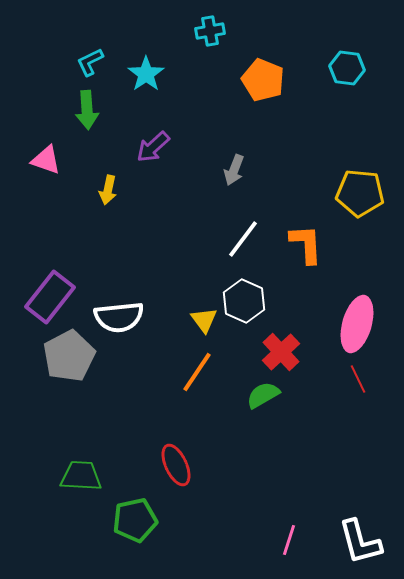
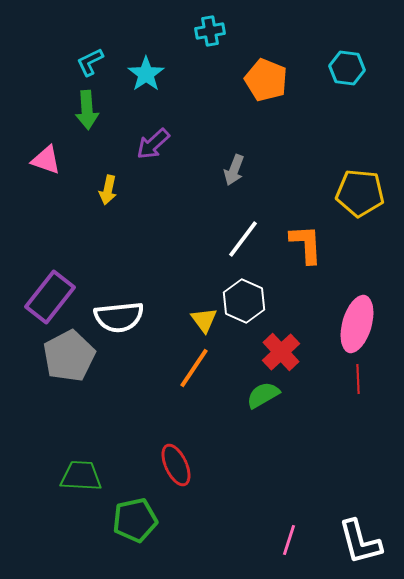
orange pentagon: moved 3 px right
purple arrow: moved 3 px up
orange line: moved 3 px left, 4 px up
red line: rotated 24 degrees clockwise
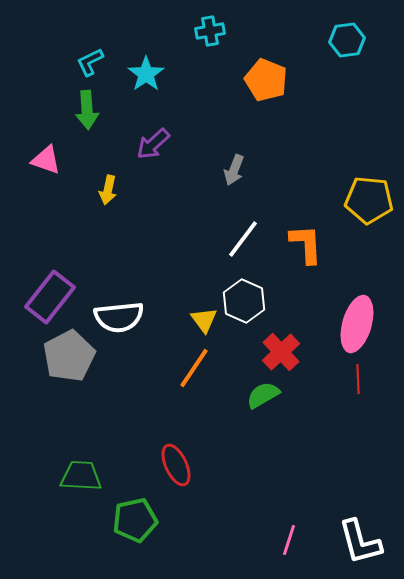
cyan hexagon: moved 28 px up; rotated 16 degrees counterclockwise
yellow pentagon: moved 9 px right, 7 px down
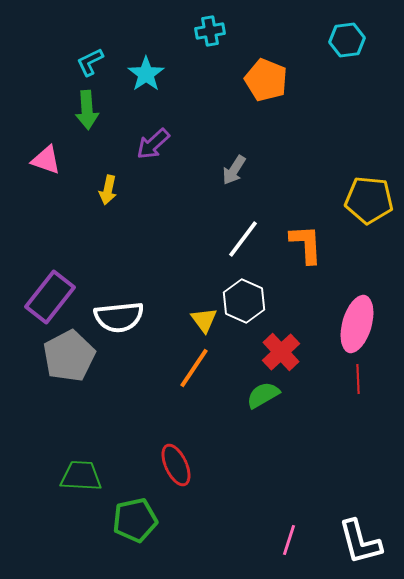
gray arrow: rotated 12 degrees clockwise
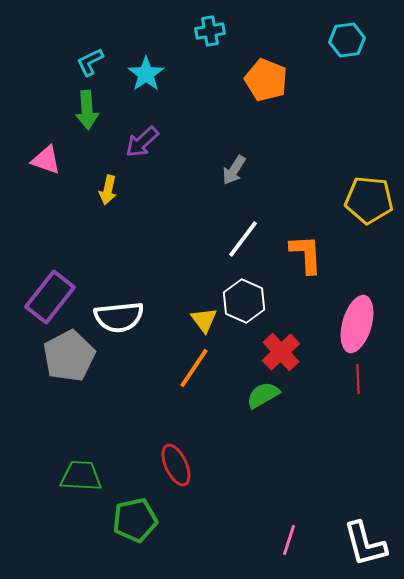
purple arrow: moved 11 px left, 2 px up
orange L-shape: moved 10 px down
white L-shape: moved 5 px right, 2 px down
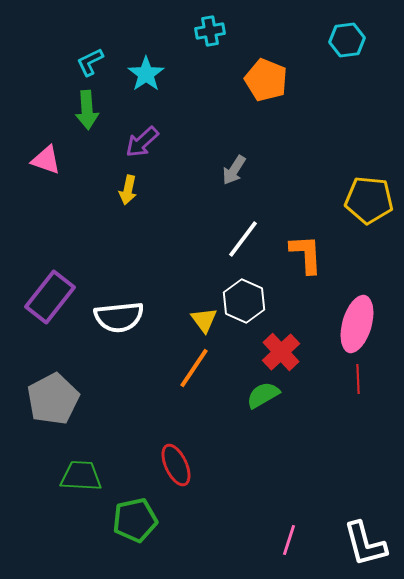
yellow arrow: moved 20 px right
gray pentagon: moved 16 px left, 43 px down
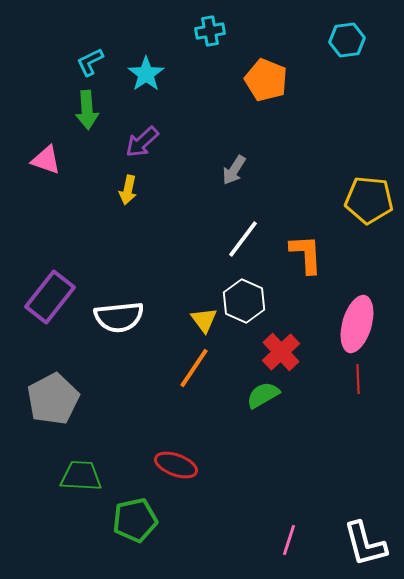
red ellipse: rotated 45 degrees counterclockwise
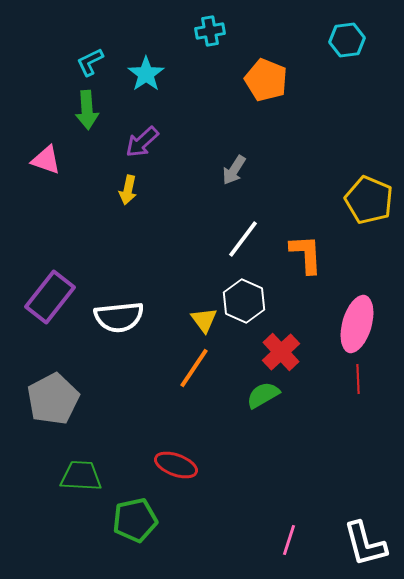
yellow pentagon: rotated 18 degrees clockwise
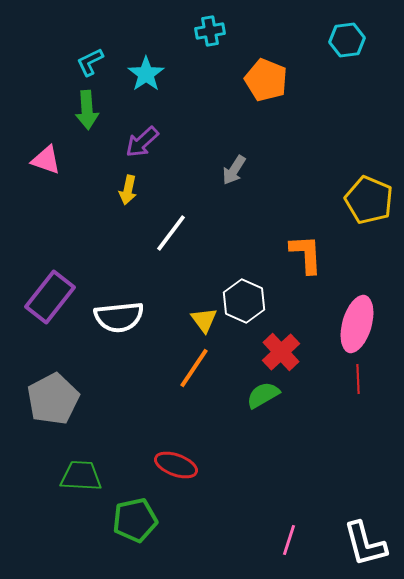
white line: moved 72 px left, 6 px up
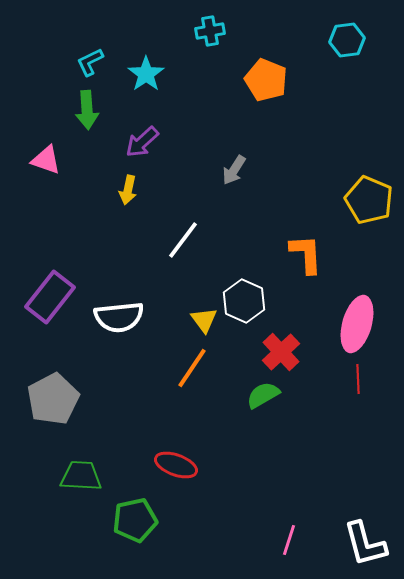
white line: moved 12 px right, 7 px down
orange line: moved 2 px left
